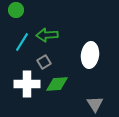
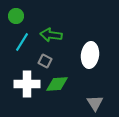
green circle: moved 6 px down
green arrow: moved 4 px right; rotated 10 degrees clockwise
gray square: moved 1 px right, 1 px up; rotated 32 degrees counterclockwise
gray triangle: moved 1 px up
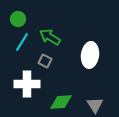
green circle: moved 2 px right, 3 px down
green arrow: moved 1 px left, 2 px down; rotated 25 degrees clockwise
green diamond: moved 4 px right, 18 px down
gray triangle: moved 2 px down
